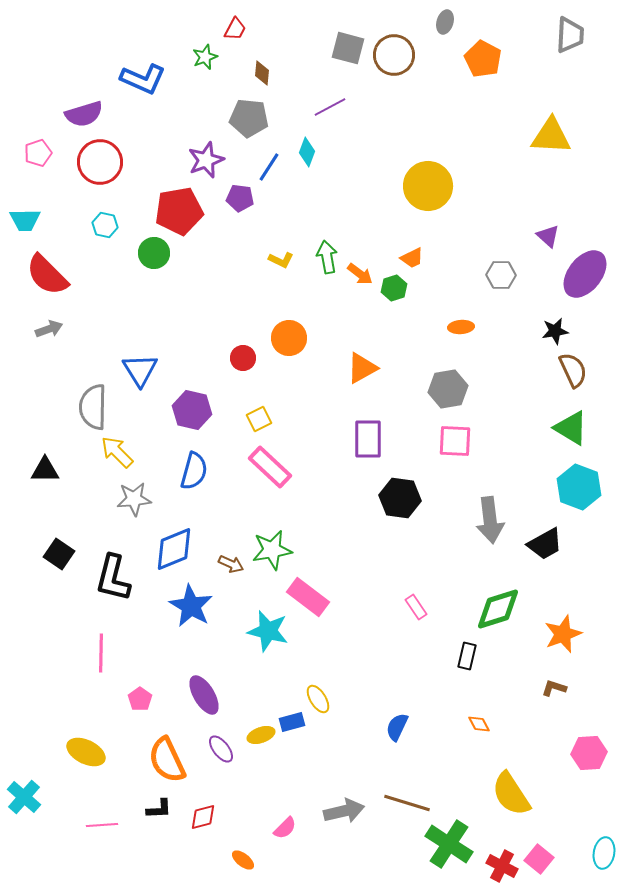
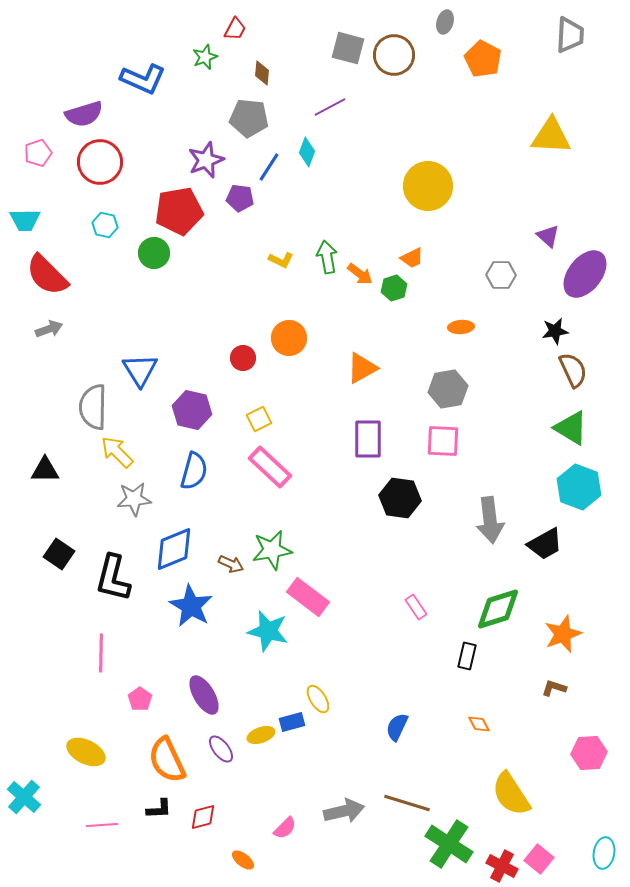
pink square at (455, 441): moved 12 px left
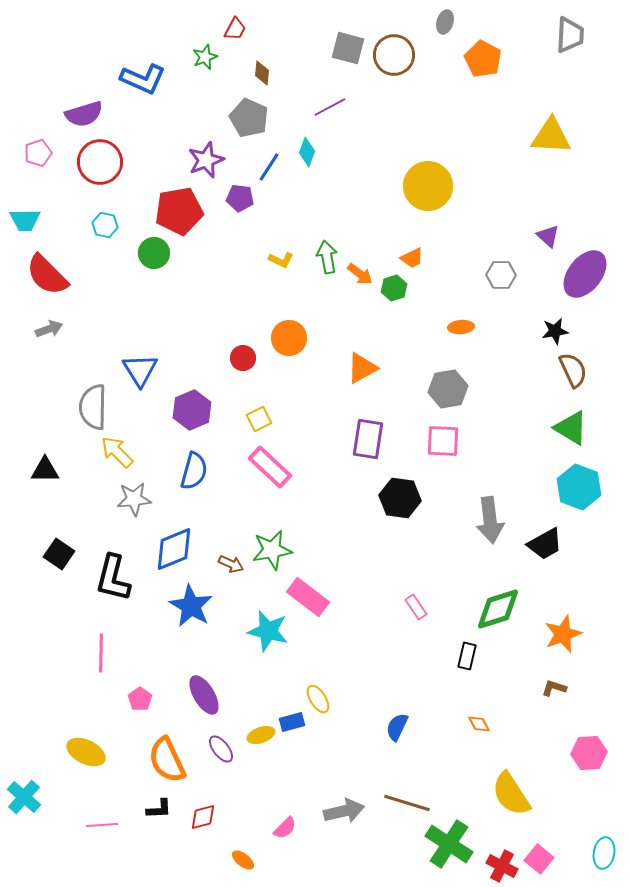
gray pentagon at (249, 118): rotated 18 degrees clockwise
purple hexagon at (192, 410): rotated 24 degrees clockwise
purple rectangle at (368, 439): rotated 9 degrees clockwise
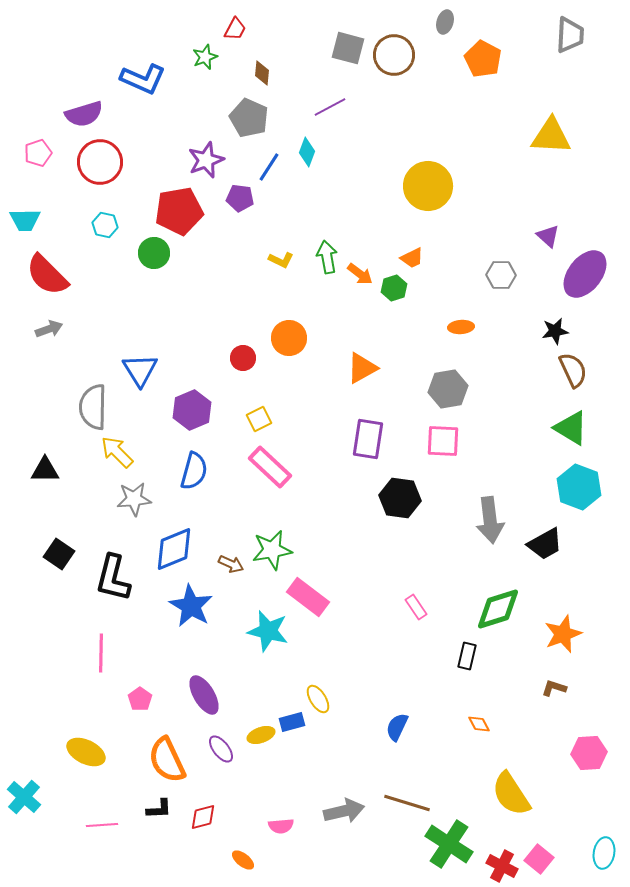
pink semicircle at (285, 828): moved 4 px left, 2 px up; rotated 40 degrees clockwise
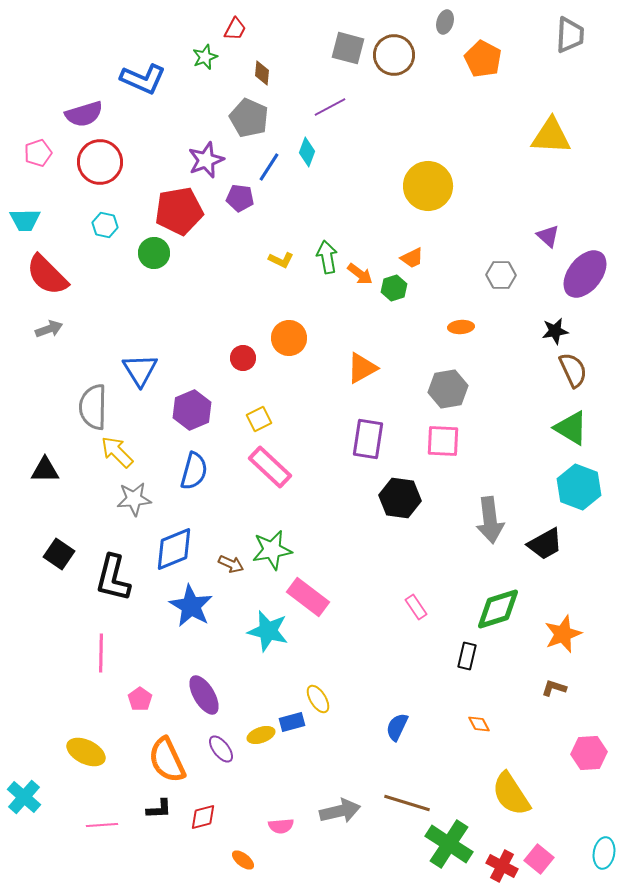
gray arrow at (344, 811): moved 4 px left
